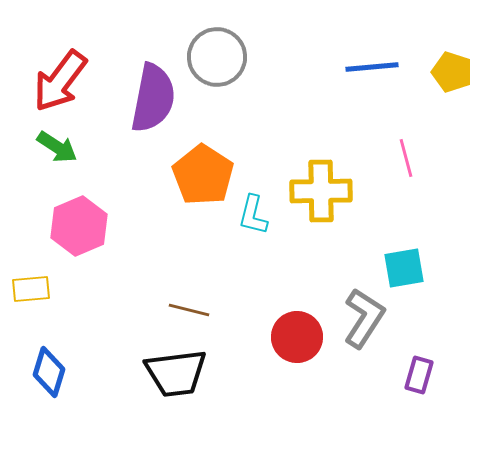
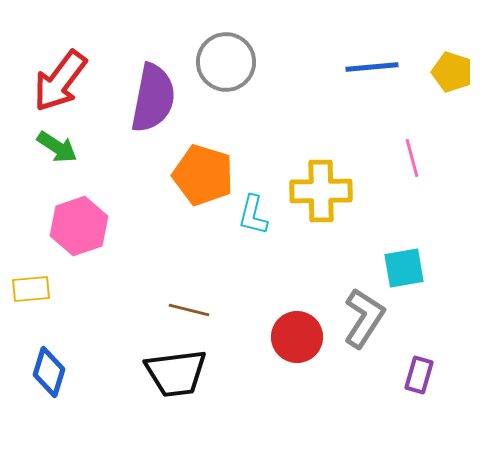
gray circle: moved 9 px right, 5 px down
pink line: moved 6 px right
orange pentagon: rotated 16 degrees counterclockwise
pink hexagon: rotated 4 degrees clockwise
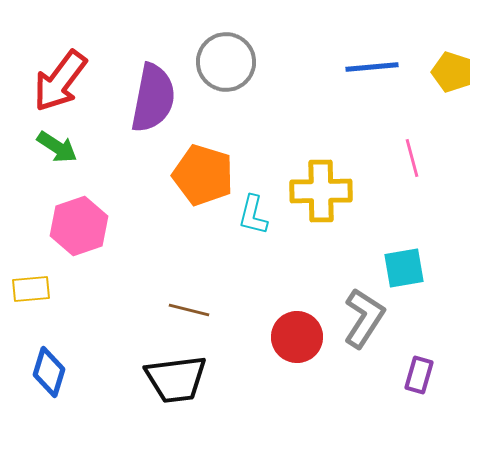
black trapezoid: moved 6 px down
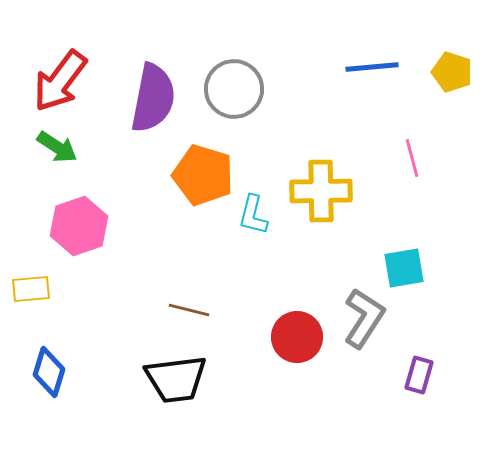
gray circle: moved 8 px right, 27 px down
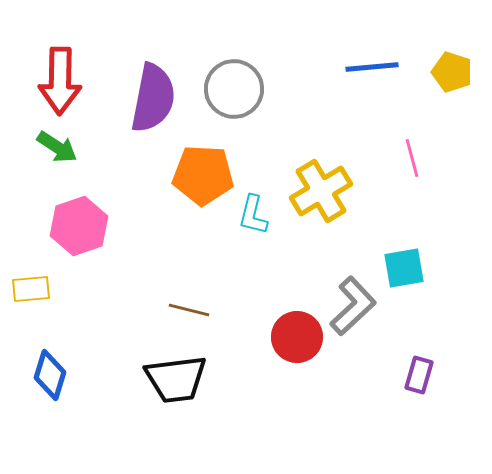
red arrow: rotated 36 degrees counterclockwise
orange pentagon: rotated 14 degrees counterclockwise
yellow cross: rotated 30 degrees counterclockwise
gray L-shape: moved 11 px left, 12 px up; rotated 14 degrees clockwise
blue diamond: moved 1 px right, 3 px down
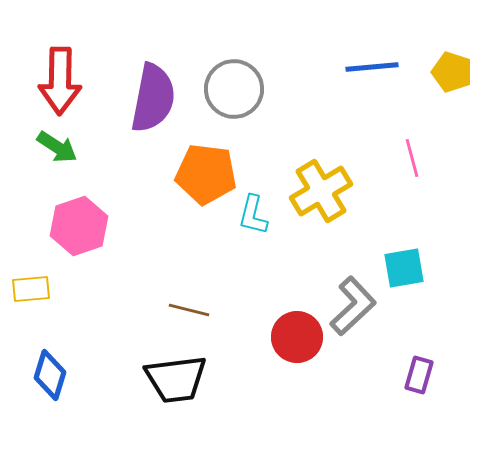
orange pentagon: moved 3 px right, 1 px up; rotated 4 degrees clockwise
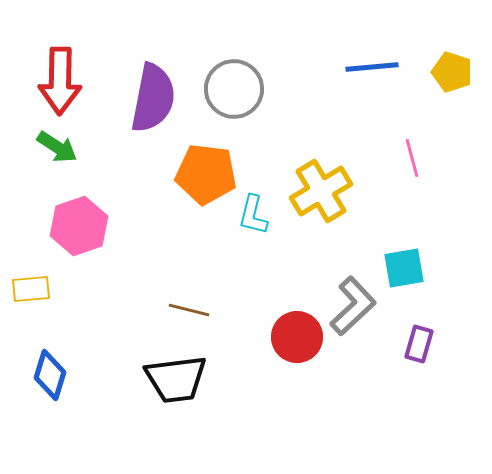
purple rectangle: moved 31 px up
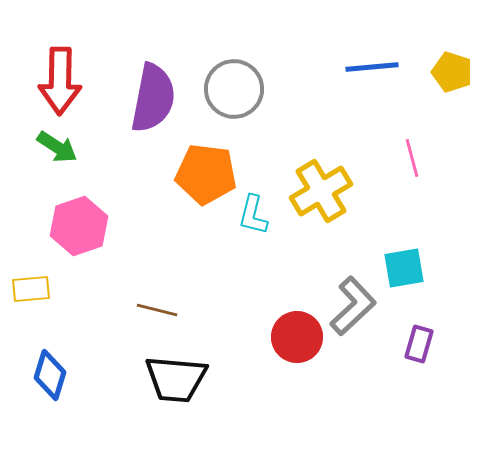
brown line: moved 32 px left
black trapezoid: rotated 12 degrees clockwise
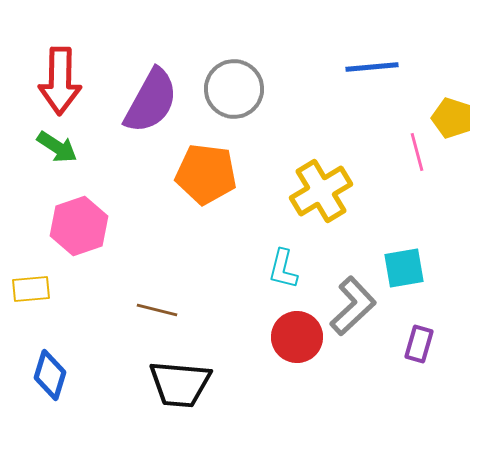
yellow pentagon: moved 46 px down
purple semicircle: moved 2 px left, 3 px down; rotated 18 degrees clockwise
pink line: moved 5 px right, 6 px up
cyan L-shape: moved 30 px right, 54 px down
black trapezoid: moved 4 px right, 5 px down
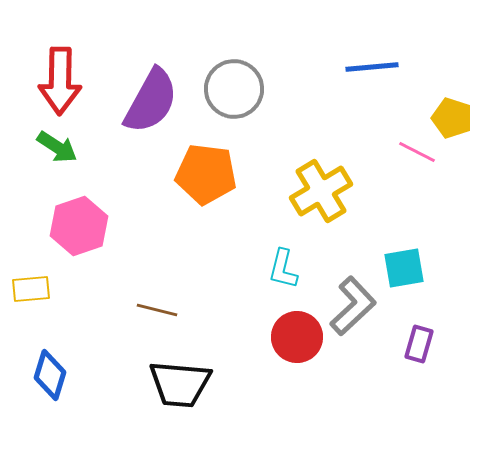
pink line: rotated 48 degrees counterclockwise
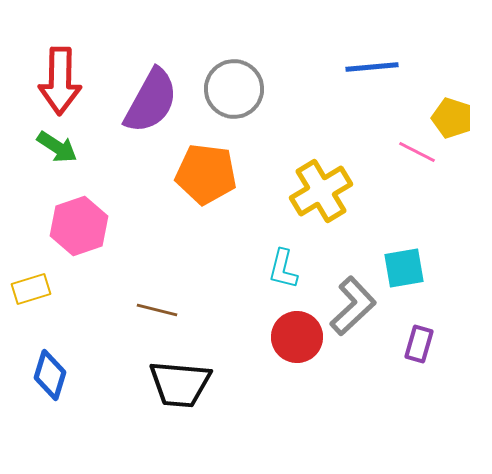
yellow rectangle: rotated 12 degrees counterclockwise
